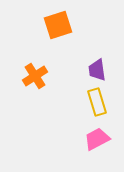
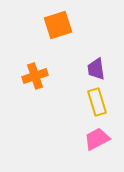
purple trapezoid: moved 1 px left, 1 px up
orange cross: rotated 15 degrees clockwise
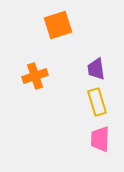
pink trapezoid: moved 3 px right; rotated 60 degrees counterclockwise
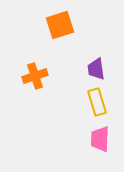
orange square: moved 2 px right
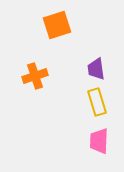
orange square: moved 3 px left
pink trapezoid: moved 1 px left, 2 px down
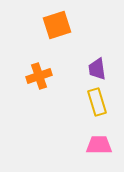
purple trapezoid: moved 1 px right
orange cross: moved 4 px right
pink trapezoid: moved 4 px down; rotated 88 degrees clockwise
